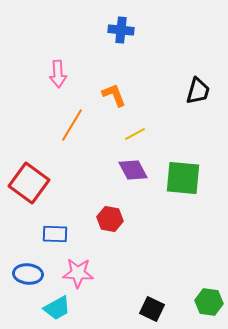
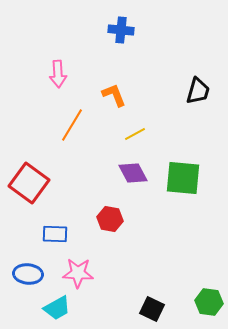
purple diamond: moved 3 px down
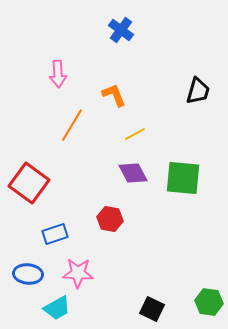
blue cross: rotated 30 degrees clockwise
blue rectangle: rotated 20 degrees counterclockwise
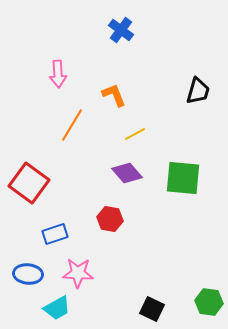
purple diamond: moved 6 px left; rotated 12 degrees counterclockwise
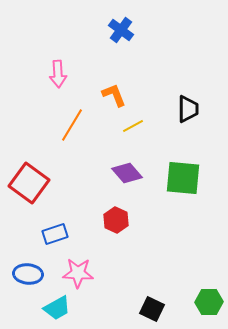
black trapezoid: moved 10 px left, 18 px down; rotated 16 degrees counterclockwise
yellow line: moved 2 px left, 8 px up
red hexagon: moved 6 px right, 1 px down; rotated 15 degrees clockwise
green hexagon: rotated 8 degrees counterclockwise
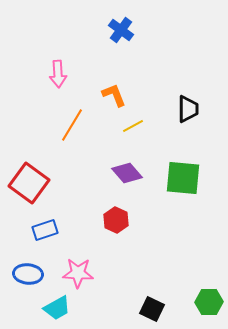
blue rectangle: moved 10 px left, 4 px up
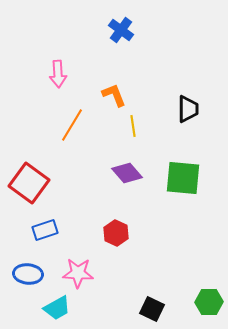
yellow line: rotated 70 degrees counterclockwise
red hexagon: moved 13 px down
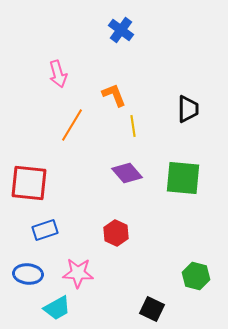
pink arrow: rotated 12 degrees counterclockwise
red square: rotated 30 degrees counterclockwise
green hexagon: moved 13 px left, 26 px up; rotated 16 degrees clockwise
